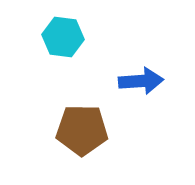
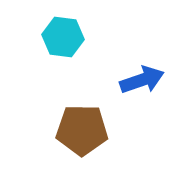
blue arrow: moved 1 px right, 1 px up; rotated 15 degrees counterclockwise
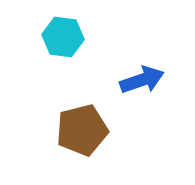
brown pentagon: rotated 15 degrees counterclockwise
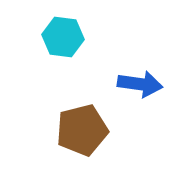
blue arrow: moved 2 px left, 4 px down; rotated 27 degrees clockwise
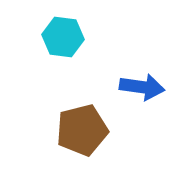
blue arrow: moved 2 px right, 3 px down
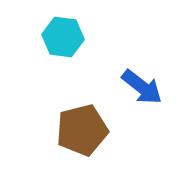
blue arrow: rotated 30 degrees clockwise
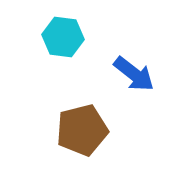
blue arrow: moved 8 px left, 13 px up
